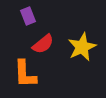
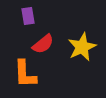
purple rectangle: rotated 12 degrees clockwise
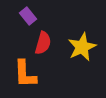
purple rectangle: rotated 30 degrees counterclockwise
red semicircle: moved 1 px up; rotated 35 degrees counterclockwise
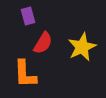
purple rectangle: rotated 24 degrees clockwise
red semicircle: rotated 15 degrees clockwise
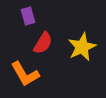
orange L-shape: rotated 28 degrees counterclockwise
